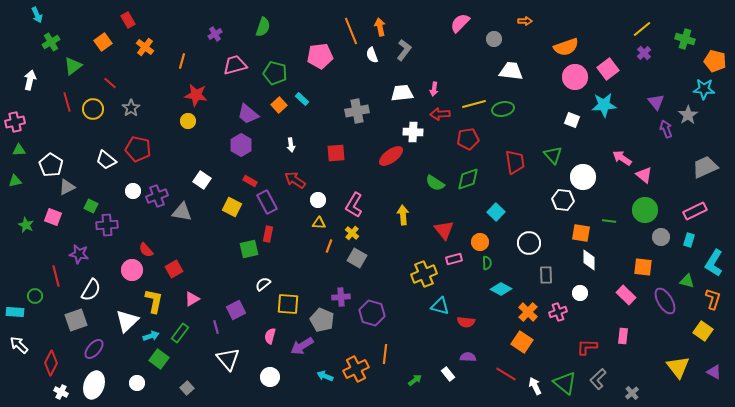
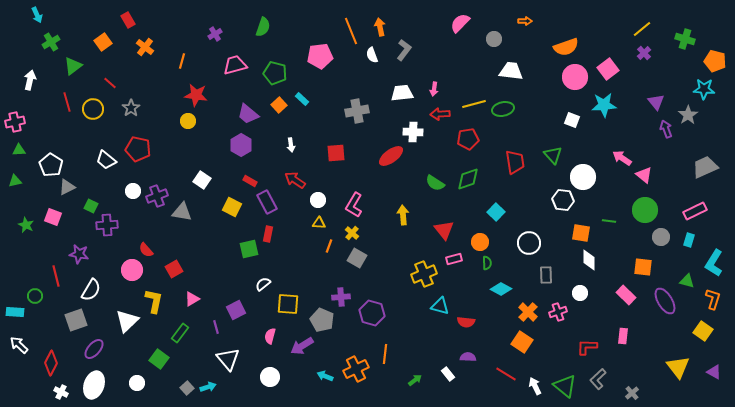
cyan arrow at (151, 336): moved 57 px right, 51 px down
green triangle at (565, 383): moved 3 px down
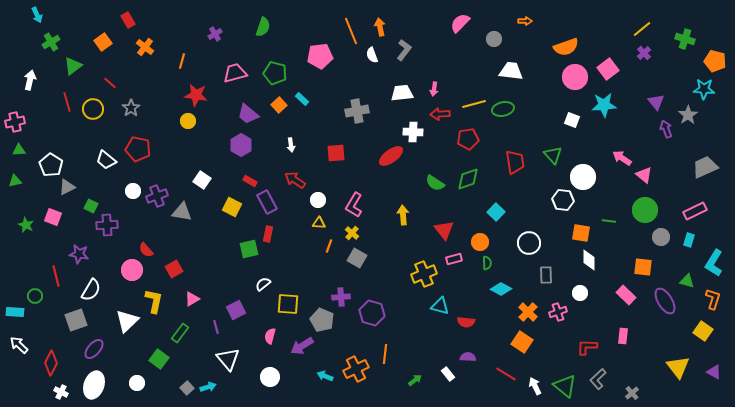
pink trapezoid at (235, 65): moved 8 px down
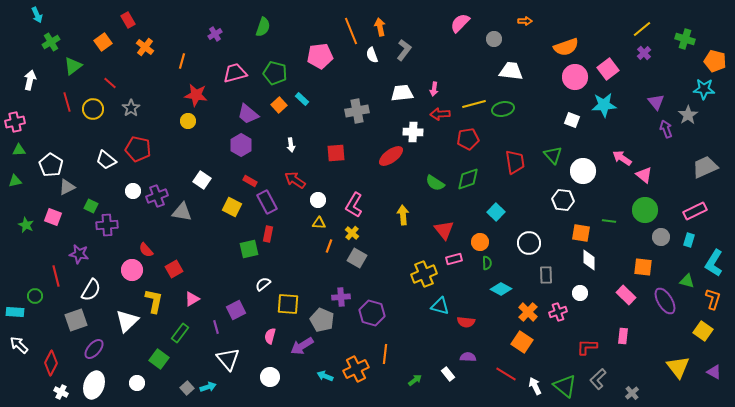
white circle at (583, 177): moved 6 px up
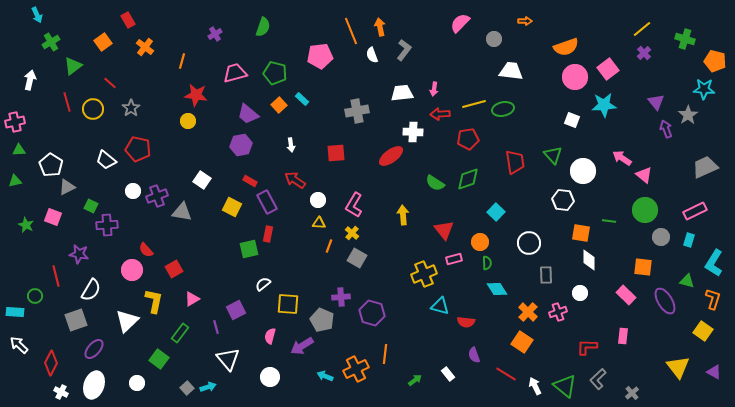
purple hexagon at (241, 145): rotated 20 degrees clockwise
cyan diamond at (501, 289): moved 4 px left; rotated 30 degrees clockwise
purple semicircle at (468, 357): moved 6 px right, 2 px up; rotated 112 degrees counterclockwise
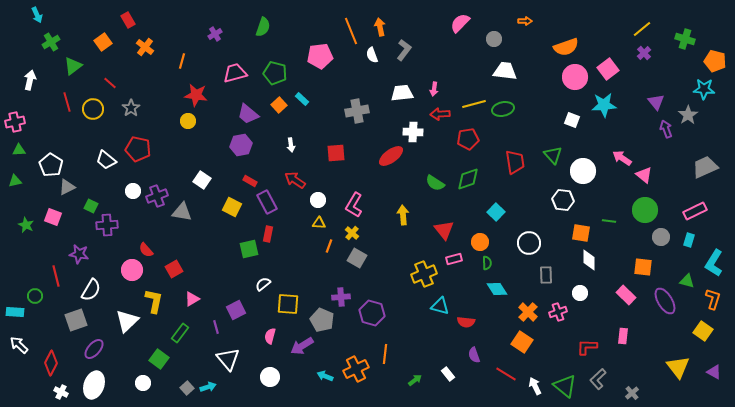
white trapezoid at (511, 71): moved 6 px left
white circle at (137, 383): moved 6 px right
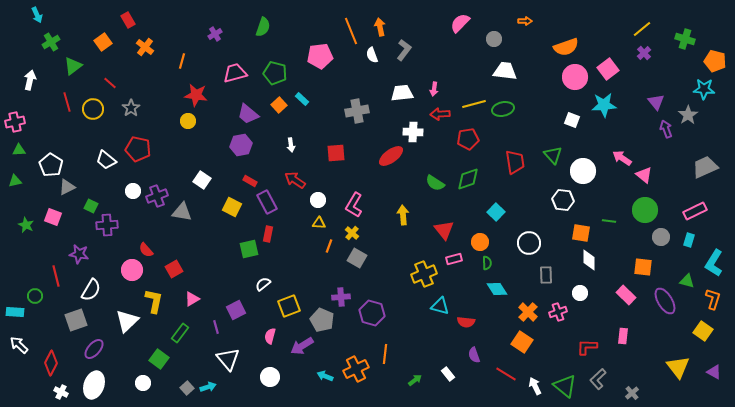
yellow square at (288, 304): moved 1 px right, 2 px down; rotated 25 degrees counterclockwise
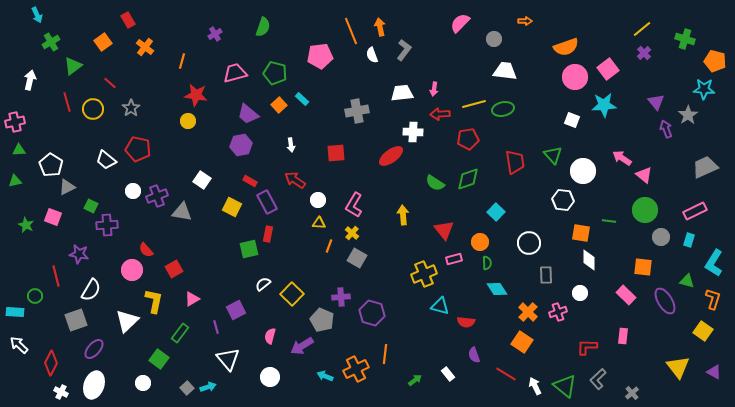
yellow square at (289, 306): moved 3 px right, 12 px up; rotated 25 degrees counterclockwise
